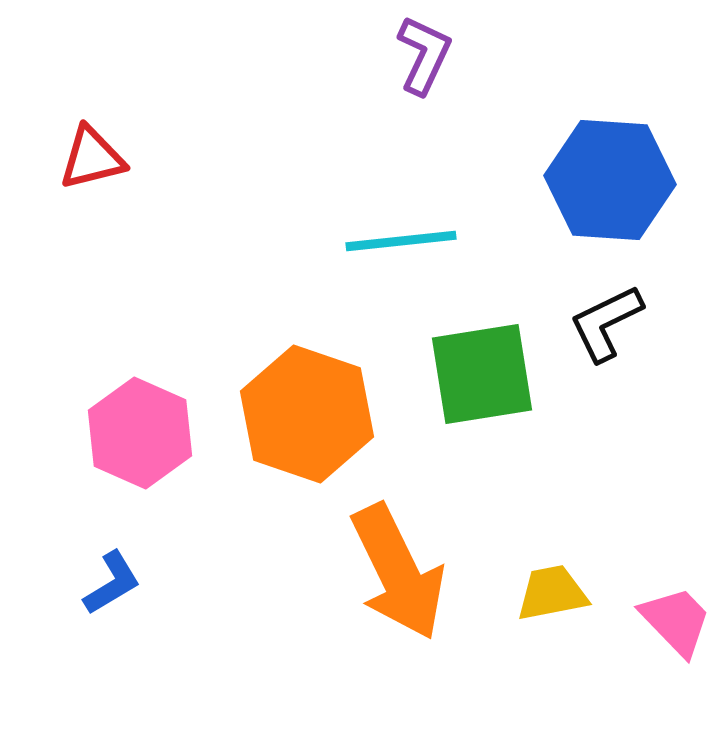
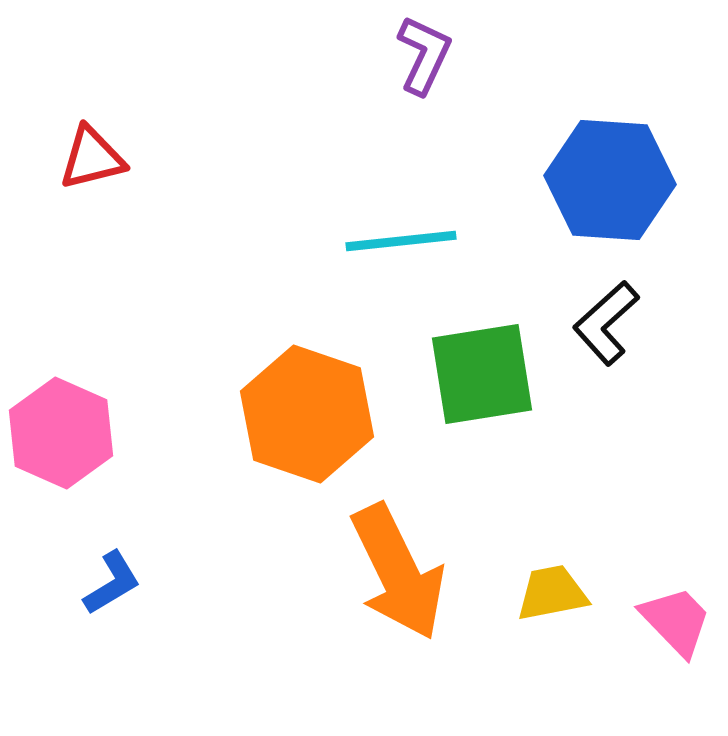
black L-shape: rotated 16 degrees counterclockwise
pink hexagon: moved 79 px left
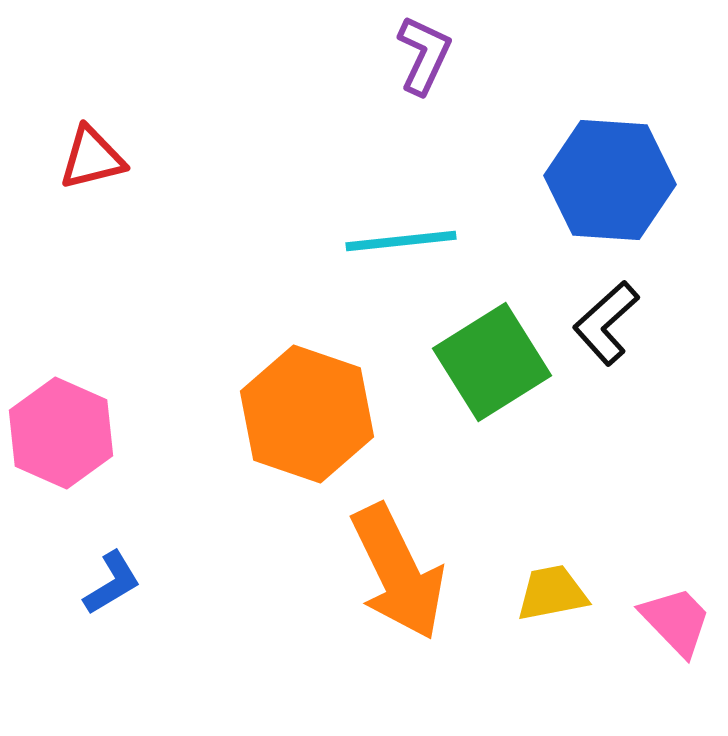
green square: moved 10 px right, 12 px up; rotated 23 degrees counterclockwise
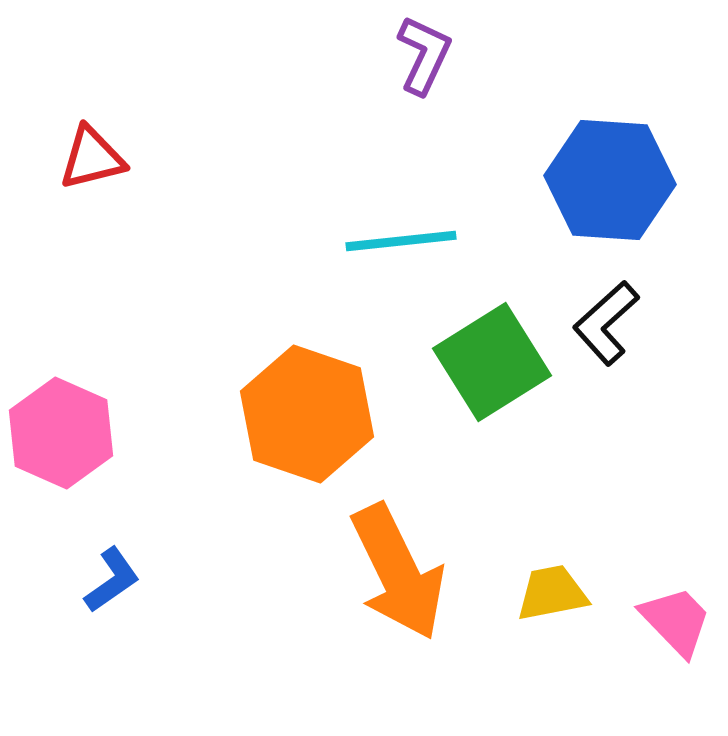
blue L-shape: moved 3 px up; rotated 4 degrees counterclockwise
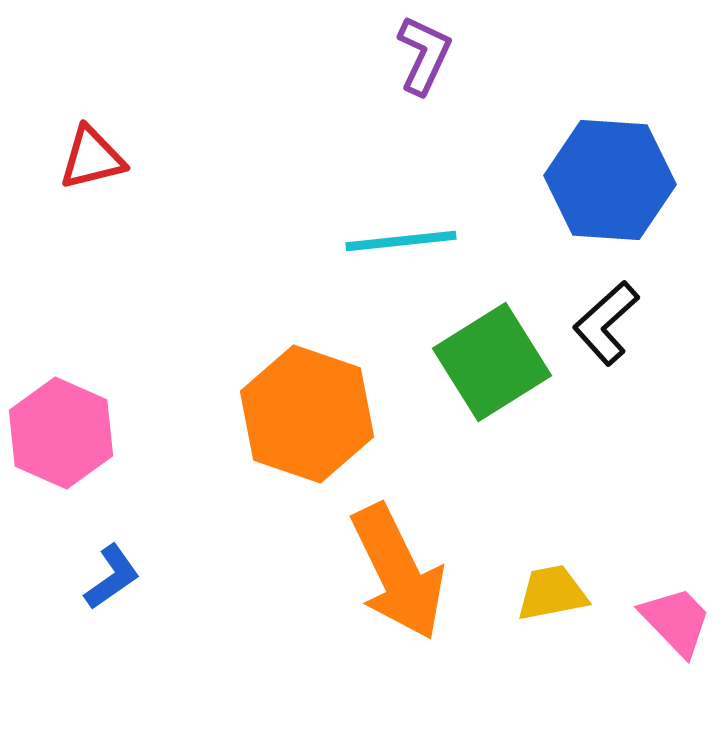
blue L-shape: moved 3 px up
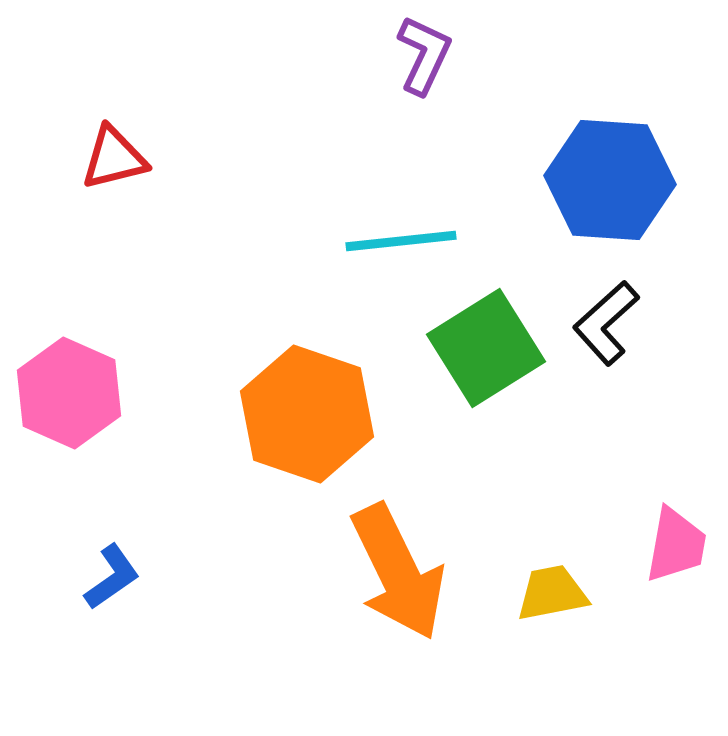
red triangle: moved 22 px right
green square: moved 6 px left, 14 px up
pink hexagon: moved 8 px right, 40 px up
pink trapezoid: moved 76 px up; rotated 54 degrees clockwise
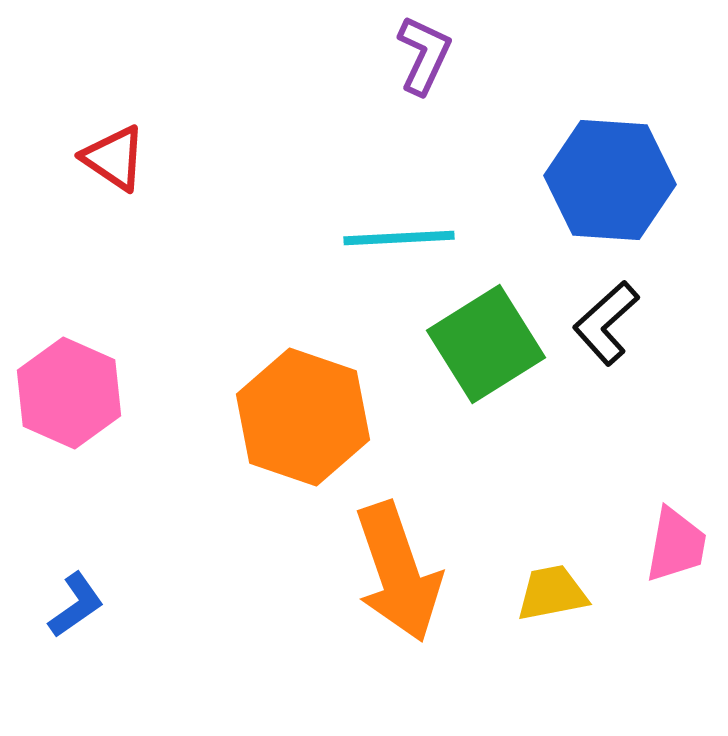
red triangle: rotated 48 degrees clockwise
cyan line: moved 2 px left, 3 px up; rotated 3 degrees clockwise
green square: moved 4 px up
orange hexagon: moved 4 px left, 3 px down
orange arrow: rotated 7 degrees clockwise
blue L-shape: moved 36 px left, 28 px down
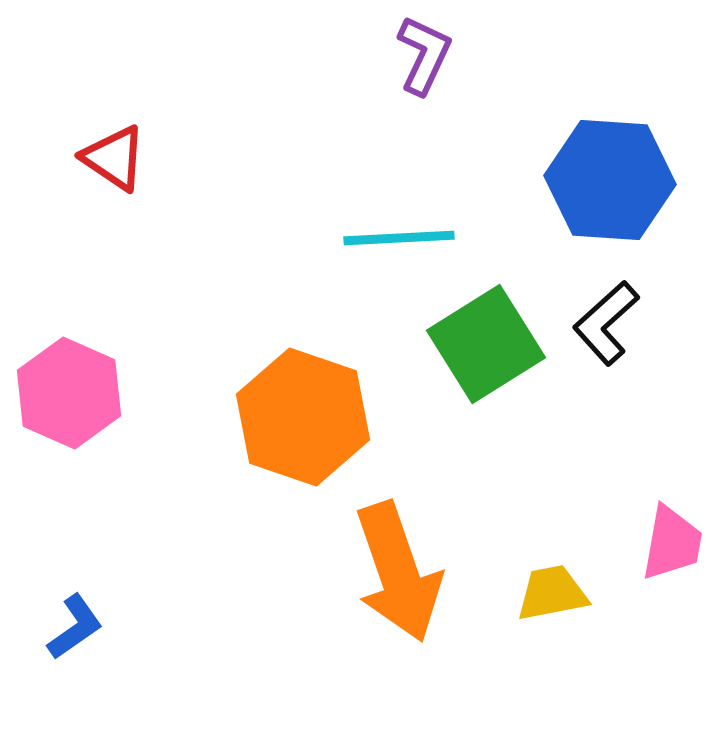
pink trapezoid: moved 4 px left, 2 px up
blue L-shape: moved 1 px left, 22 px down
